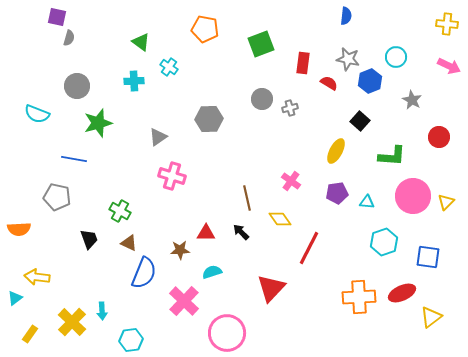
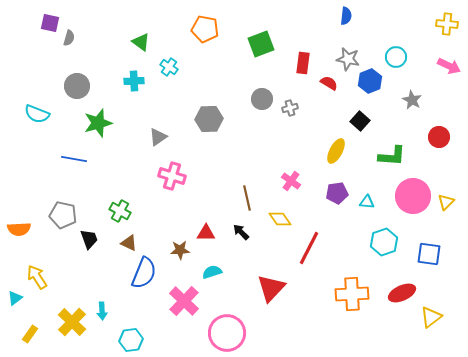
purple square at (57, 17): moved 7 px left, 6 px down
gray pentagon at (57, 197): moved 6 px right, 18 px down
blue square at (428, 257): moved 1 px right, 3 px up
yellow arrow at (37, 277): rotated 50 degrees clockwise
orange cross at (359, 297): moved 7 px left, 3 px up
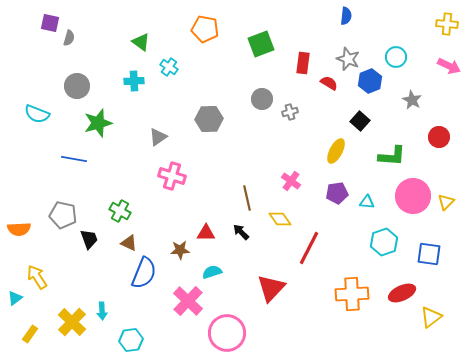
gray star at (348, 59): rotated 10 degrees clockwise
gray cross at (290, 108): moved 4 px down
pink cross at (184, 301): moved 4 px right
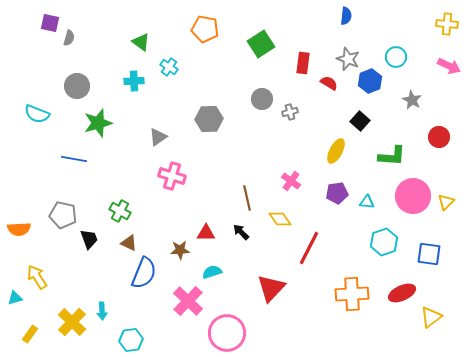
green square at (261, 44): rotated 12 degrees counterclockwise
cyan triangle at (15, 298): rotated 21 degrees clockwise
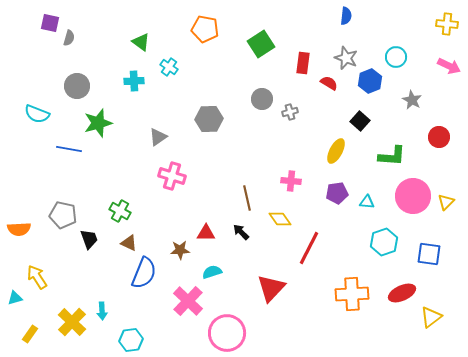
gray star at (348, 59): moved 2 px left, 1 px up
blue line at (74, 159): moved 5 px left, 10 px up
pink cross at (291, 181): rotated 30 degrees counterclockwise
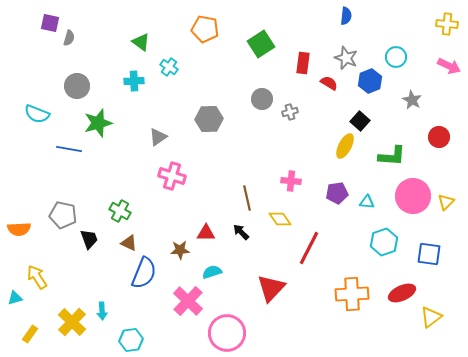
yellow ellipse at (336, 151): moved 9 px right, 5 px up
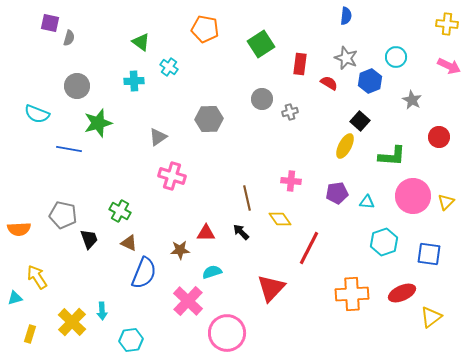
red rectangle at (303, 63): moved 3 px left, 1 px down
yellow rectangle at (30, 334): rotated 18 degrees counterclockwise
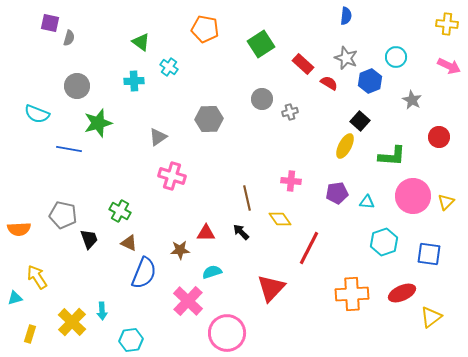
red rectangle at (300, 64): moved 3 px right; rotated 55 degrees counterclockwise
